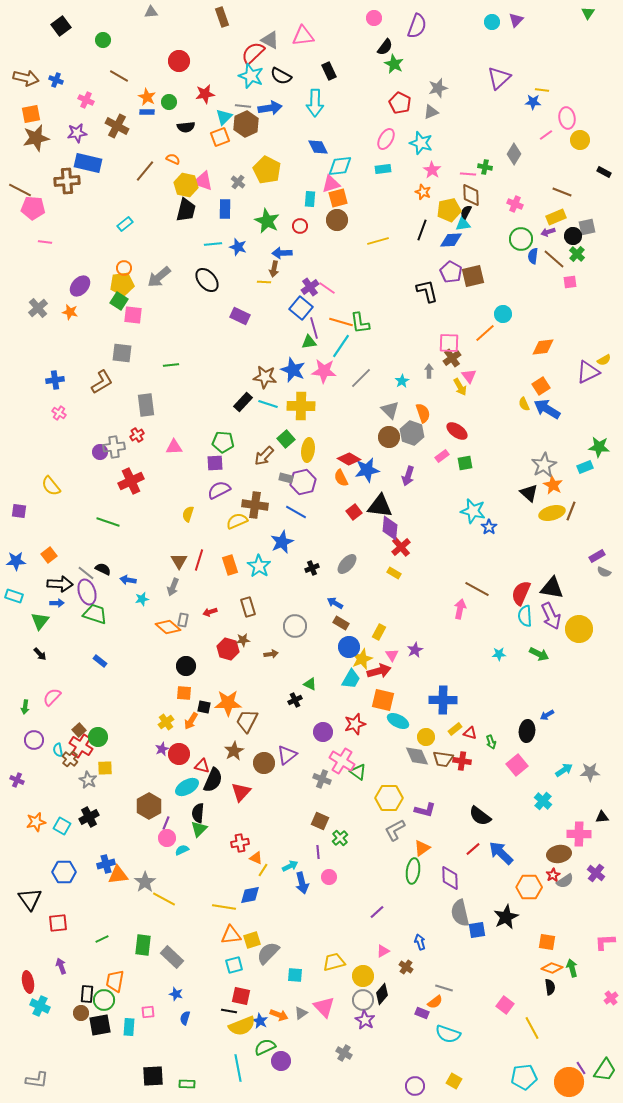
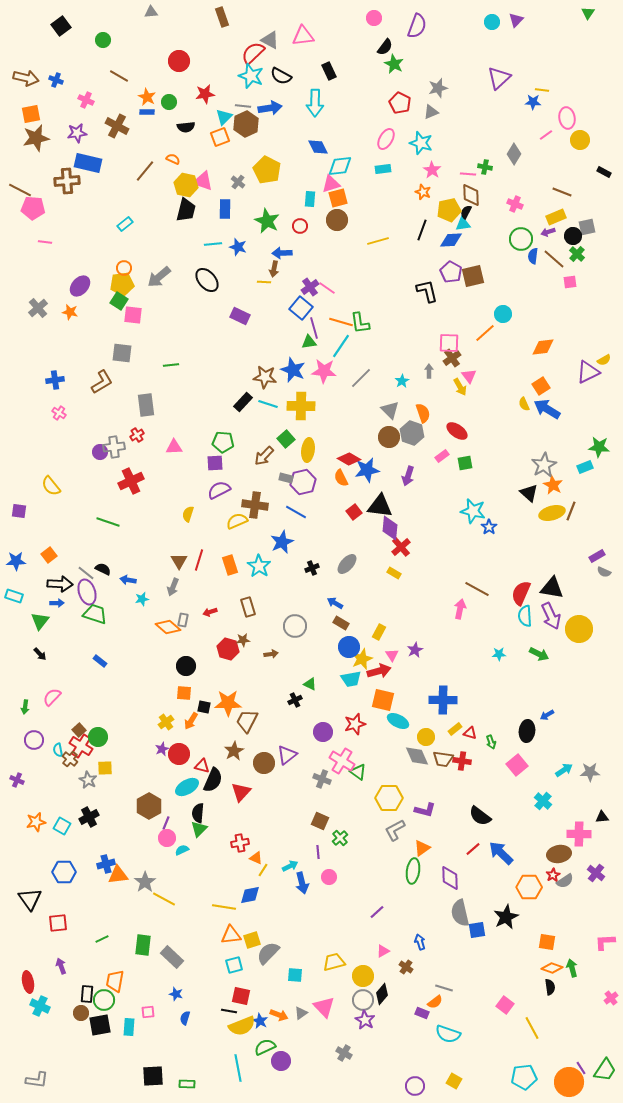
cyan trapezoid at (351, 679): rotated 50 degrees clockwise
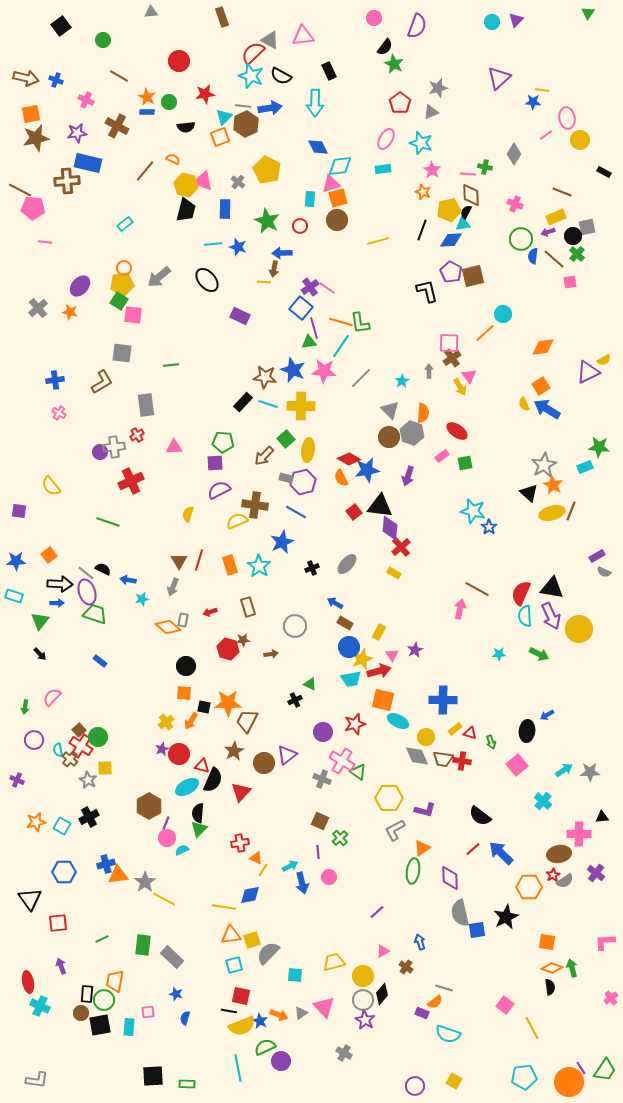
red pentagon at (400, 103): rotated 10 degrees clockwise
orange semicircle at (423, 413): rotated 24 degrees clockwise
brown rectangle at (341, 623): moved 4 px right
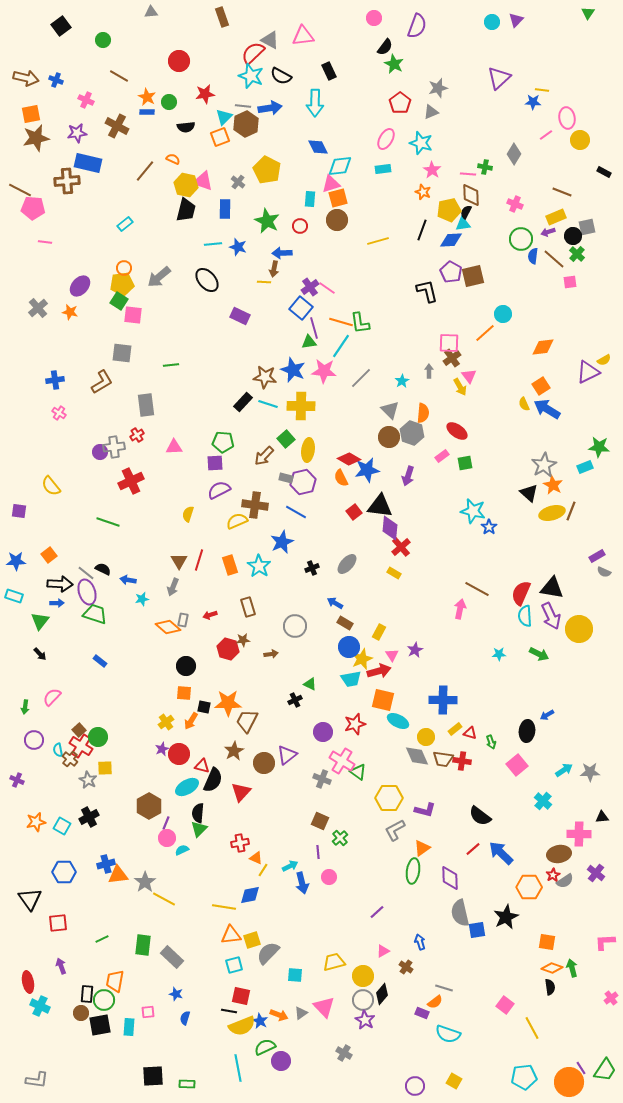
red arrow at (210, 612): moved 3 px down
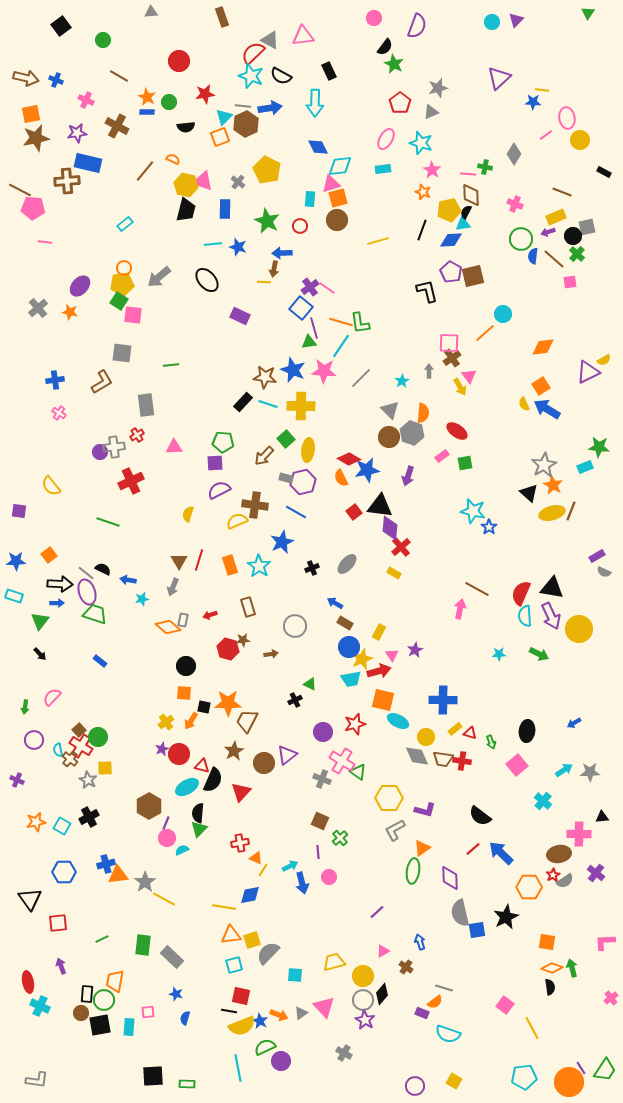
blue arrow at (547, 715): moved 27 px right, 8 px down
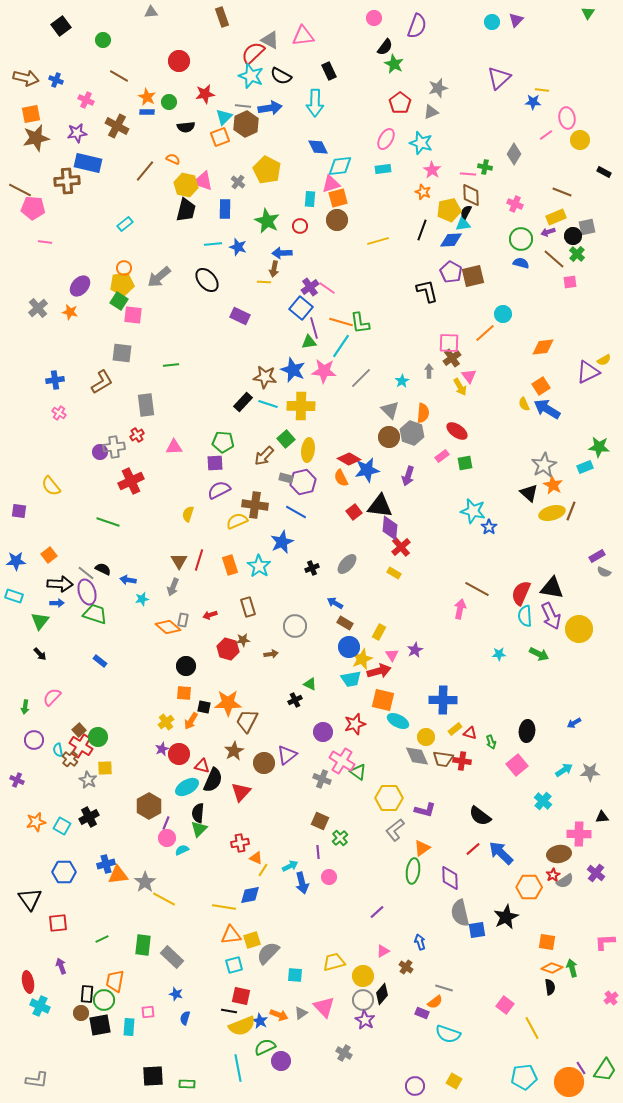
blue semicircle at (533, 256): moved 12 px left, 7 px down; rotated 98 degrees clockwise
gray L-shape at (395, 830): rotated 10 degrees counterclockwise
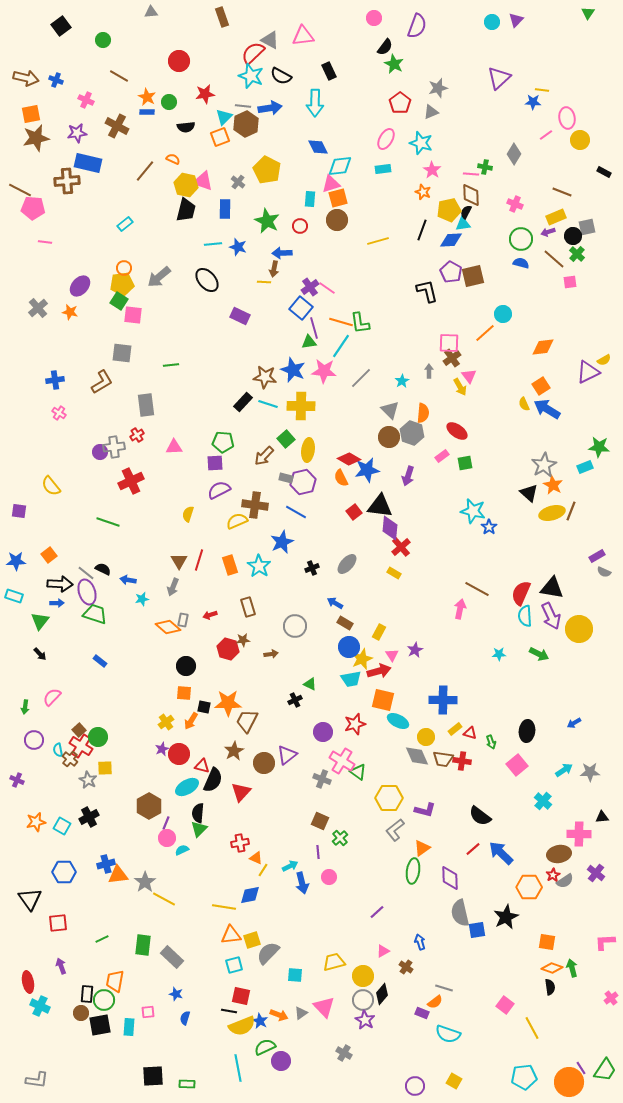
pink line at (468, 174): moved 3 px right
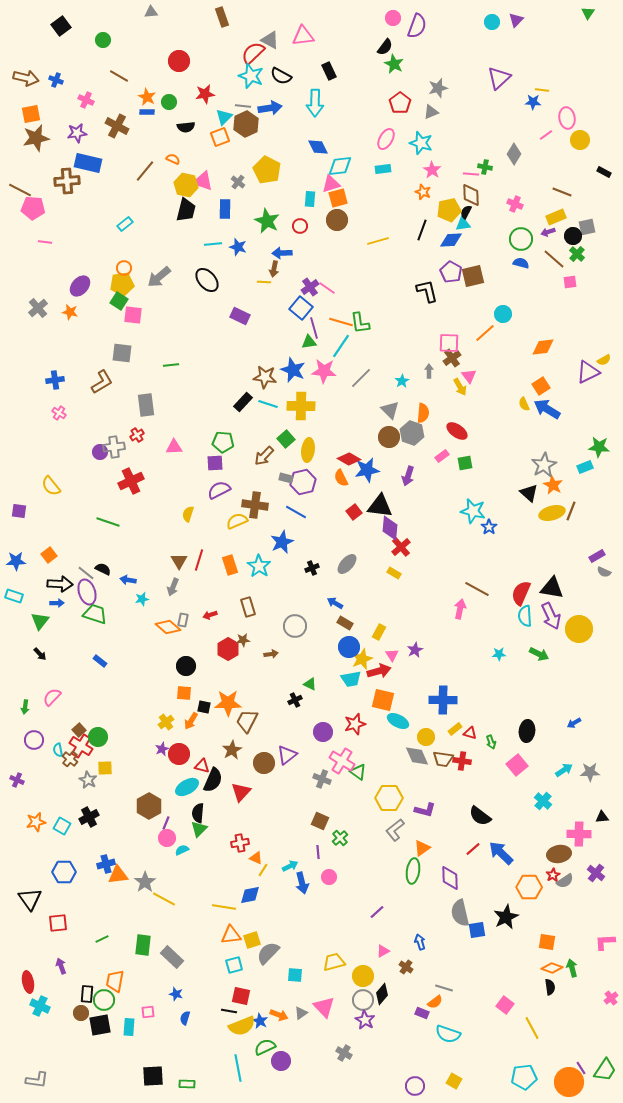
pink circle at (374, 18): moved 19 px right
red hexagon at (228, 649): rotated 15 degrees clockwise
brown star at (234, 751): moved 2 px left, 1 px up
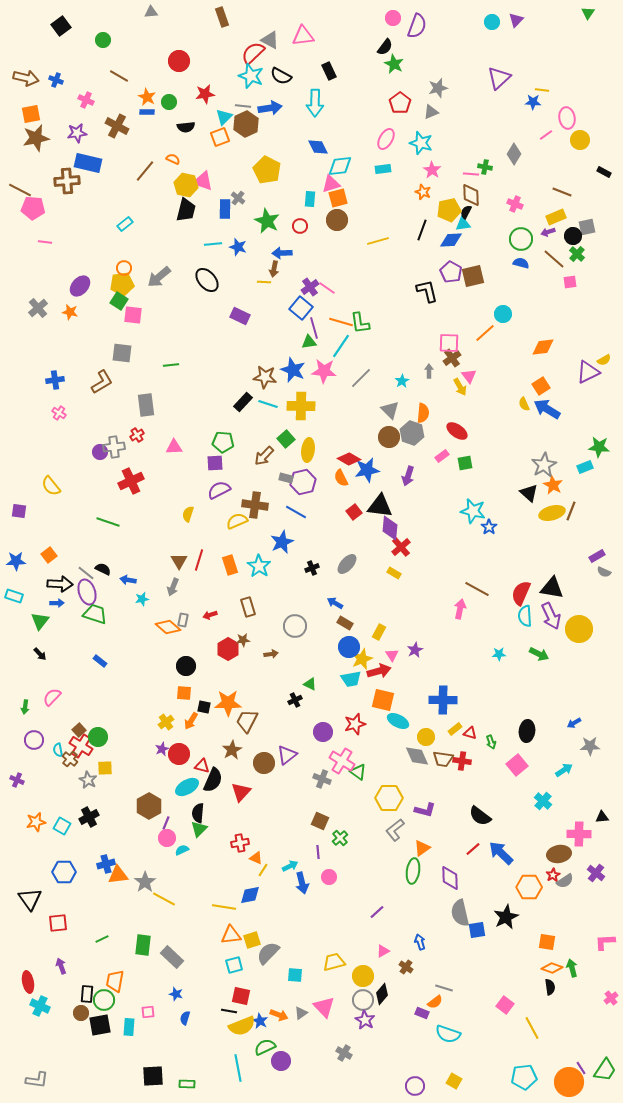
gray cross at (238, 182): moved 16 px down
gray star at (590, 772): moved 26 px up
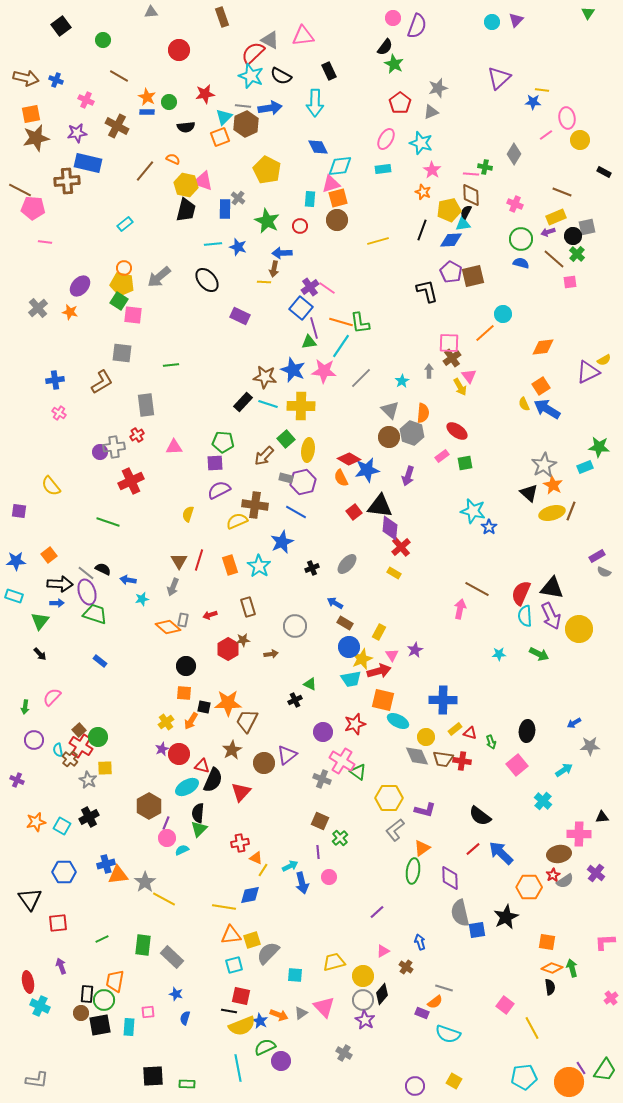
red circle at (179, 61): moved 11 px up
yellow pentagon at (122, 284): rotated 20 degrees clockwise
